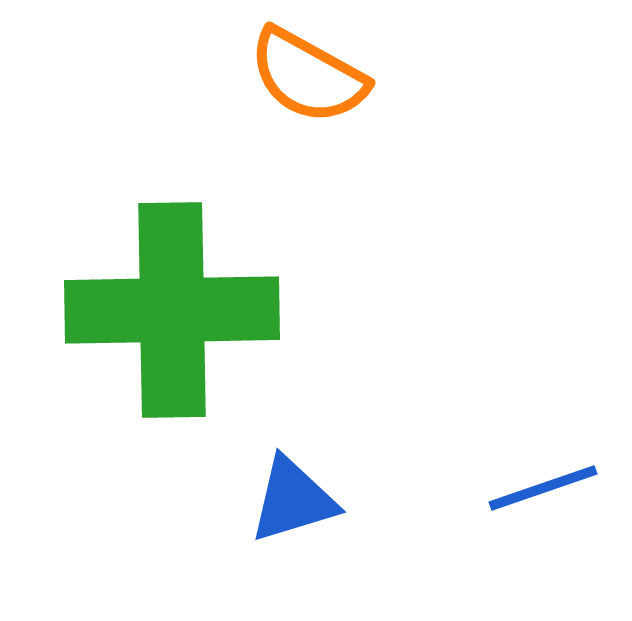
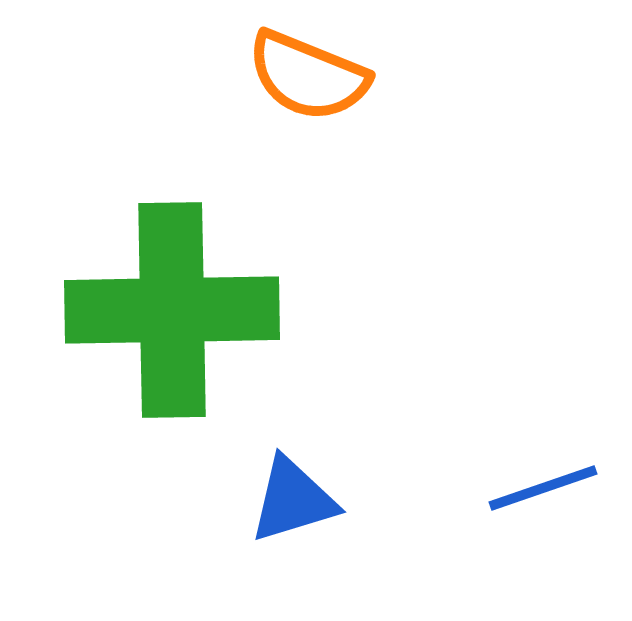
orange semicircle: rotated 7 degrees counterclockwise
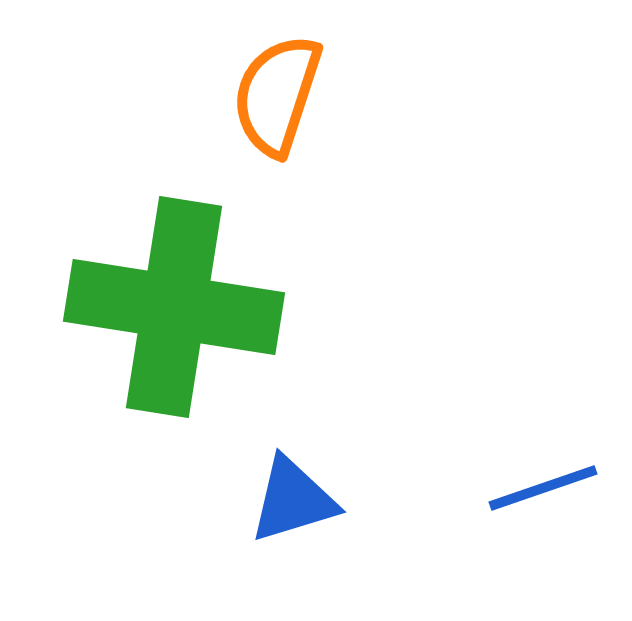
orange semicircle: moved 31 px left, 19 px down; rotated 86 degrees clockwise
green cross: moved 2 px right, 3 px up; rotated 10 degrees clockwise
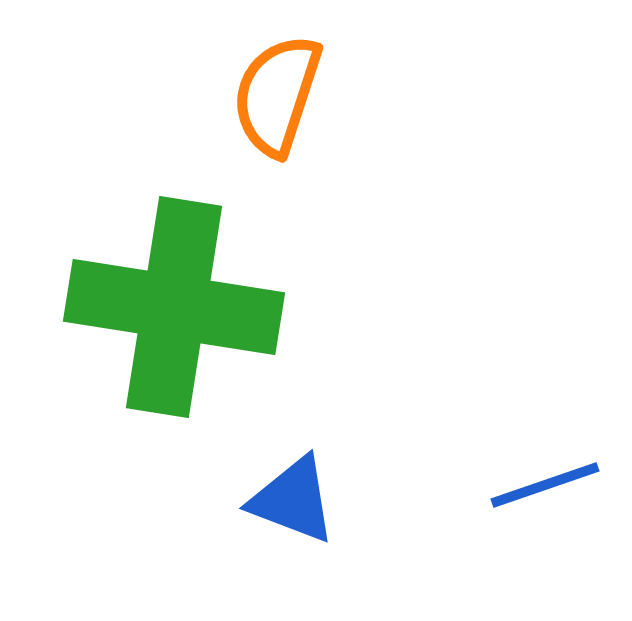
blue line: moved 2 px right, 3 px up
blue triangle: rotated 38 degrees clockwise
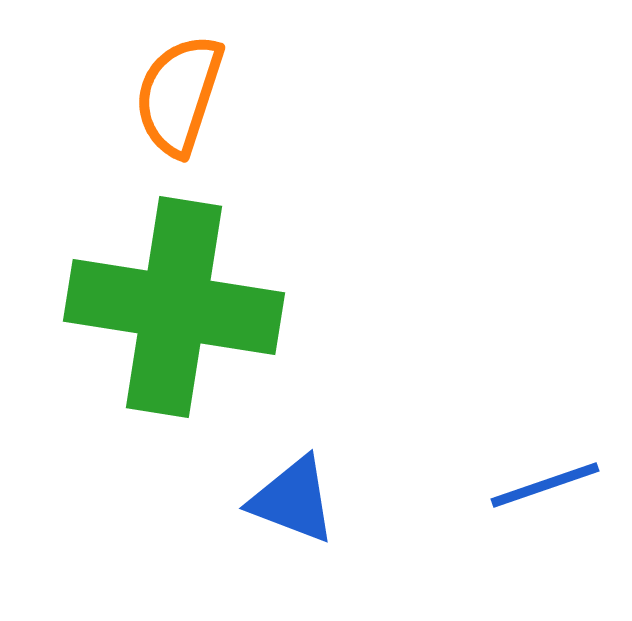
orange semicircle: moved 98 px left
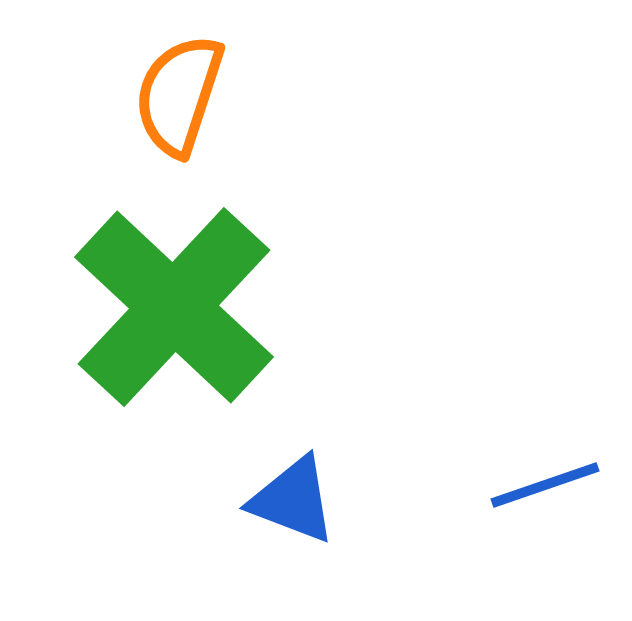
green cross: rotated 34 degrees clockwise
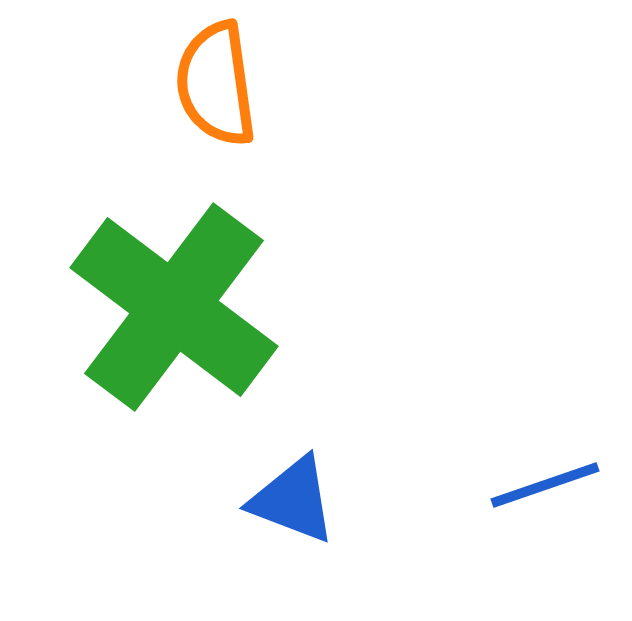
orange semicircle: moved 37 px right, 11 px up; rotated 26 degrees counterclockwise
green cross: rotated 6 degrees counterclockwise
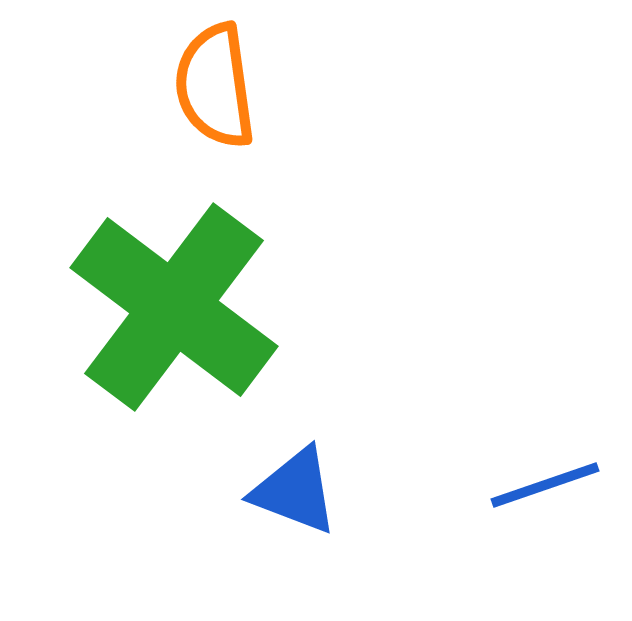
orange semicircle: moved 1 px left, 2 px down
blue triangle: moved 2 px right, 9 px up
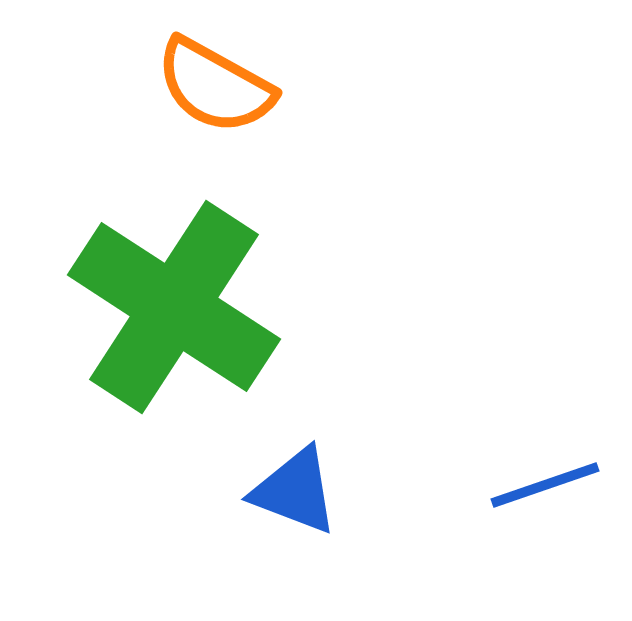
orange semicircle: rotated 53 degrees counterclockwise
green cross: rotated 4 degrees counterclockwise
